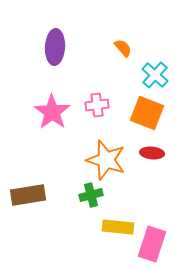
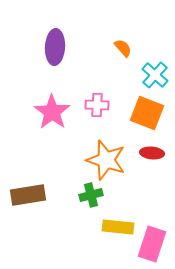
pink cross: rotated 10 degrees clockwise
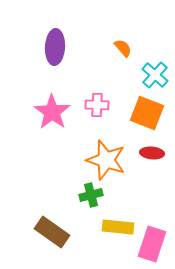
brown rectangle: moved 24 px right, 37 px down; rotated 44 degrees clockwise
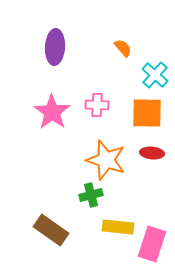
orange square: rotated 20 degrees counterclockwise
brown rectangle: moved 1 px left, 2 px up
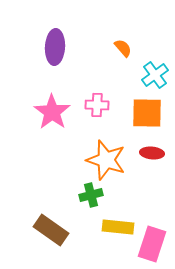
cyan cross: rotated 12 degrees clockwise
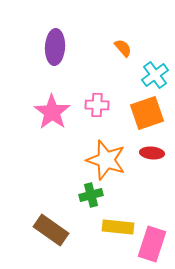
orange square: rotated 20 degrees counterclockwise
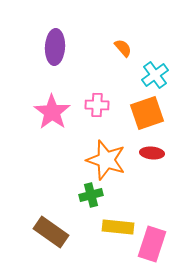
brown rectangle: moved 2 px down
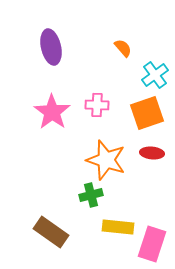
purple ellipse: moved 4 px left; rotated 16 degrees counterclockwise
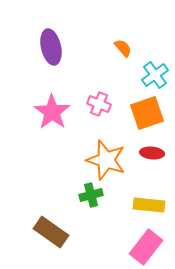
pink cross: moved 2 px right, 1 px up; rotated 20 degrees clockwise
yellow rectangle: moved 31 px right, 22 px up
pink rectangle: moved 6 px left, 3 px down; rotated 20 degrees clockwise
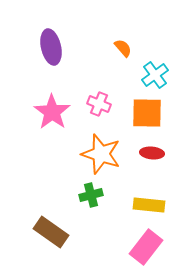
orange square: rotated 20 degrees clockwise
orange star: moved 5 px left, 6 px up
